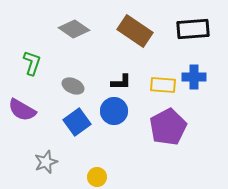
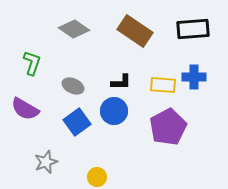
purple semicircle: moved 3 px right, 1 px up
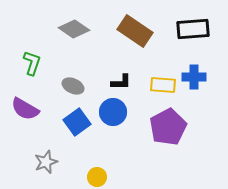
blue circle: moved 1 px left, 1 px down
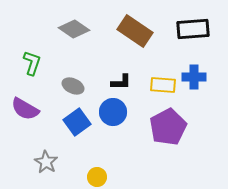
gray star: rotated 20 degrees counterclockwise
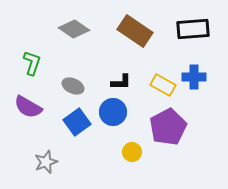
yellow rectangle: rotated 25 degrees clockwise
purple semicircle: moved 3 px right, 2 px up
gray star: rotated 20 degrees clockwise
yellow circle: moved 35 px right, 25 px up
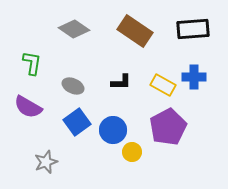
green L-shape: rotated 10 degrees counterclockwise
blue circle: moved 18 px down
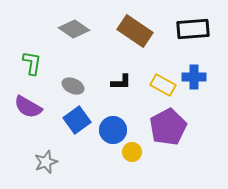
blue square: moved 2 px up
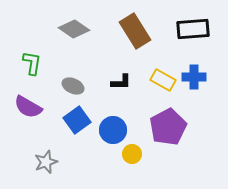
brown rectangle: rotated 24 degrees clockwise
yellow rectangle: moved 5 px up
yellow circle: moved 2 px down
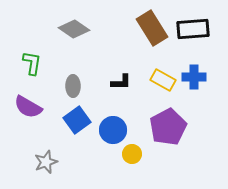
brown rectangle: moved 17 px right, 3 px up
gray ellipse: rotated 65 degrees clockwise
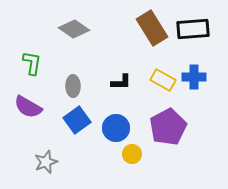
blue circle: moved 3 px right, 2 px up
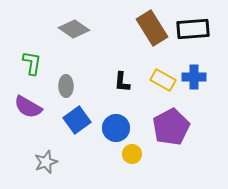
black L-shape: moved 1 px right; rotated 95 degrees clockwise
gray ellipse: moved 7 px left
purple pentagon: moved 3 px right
